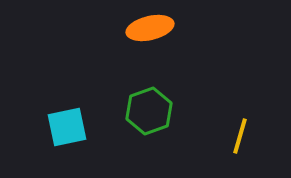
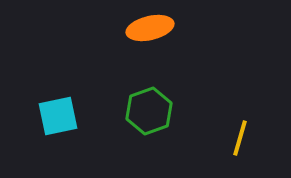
cyan square: moved 9 px left, 11 px up
yellow line: moved 2 px down
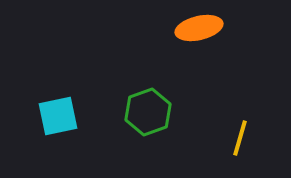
orange ellipse: moved 49 px right
green hexagon: moved 1 px left, 1 px down
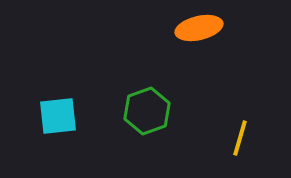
green hexagon: moved 1 px left, 1 px up
cyan square: rotated 6 degrees clockwise
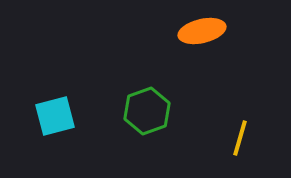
orange ellipse: moved 3 px right, 3 px down
cyan square: moved 3 px left; rotated 9 degrees counterclockwise
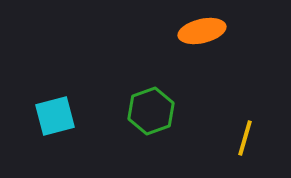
green hexagon: moved 4 px right
yellow line: moved 5 px right
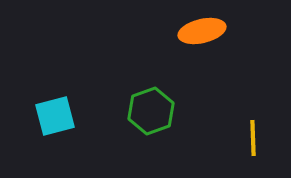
yellow line: moved 8 px right; rotated 18 degrees counterclockwise
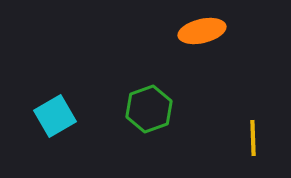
green hexagon: moved 2 px left, 2 px up
cyan square: rotated 15 degrees counterclockwise
